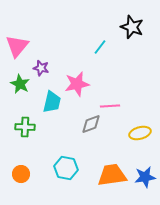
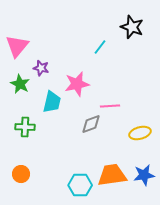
cyan hexagon: moved 14 px right, 17 px down; rotated 10 degrees counterclockwise
blue star: moved 1 px left, 2 px up
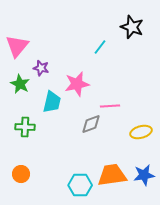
yellow ellipse: moved 1 px right, 1 px up
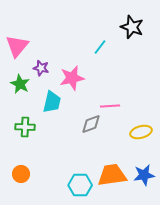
pink star: moved 5 px left, 6 px up
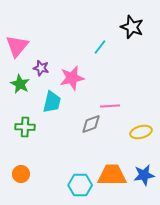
orange trapezoid: rotated 8 degrees clockwise
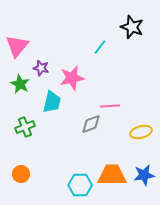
green cross: rotated 24 degrees counterclockwise
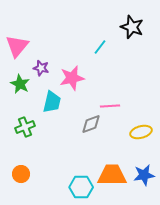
cyan hexagon: moved 1 px right, 2 px down
